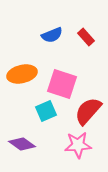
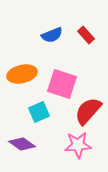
red rectangle: moved 2 px up
cyan square: moved 7 px left, 1 px down
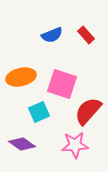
orange ellipse: moved 1 px left, 3 px down
pink star: moved 3 px left
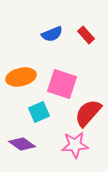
blue semicircle: moved 1 px up
red semicircle: moved 2 px down
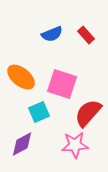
orange ellipse: rotated 52 degrees clockwise
purple diamond: rotated 64 degrees counterclockwise
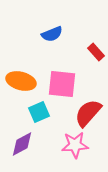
red rectangle: moved 10 px right, 17 px down
orange ellipse: moved 4 px down; rotated 24 degrees counterclockwise
pink square: rotated 12 degrees counterclockwise
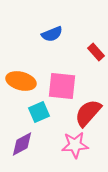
pink square: moved 2 px down
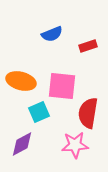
red rectangle: moved 8 px left, 6 px up; rotated 66 degrees counterclockwise
red semicircle: rotated 32 degrees counterclockwise
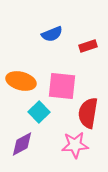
cyan square: rotated 20 degrees counterclockwise
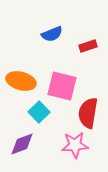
pink square: rotated 8 degrees clockwise
purple diamond: rotated 8 degrees clockwise
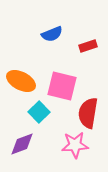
orange ellipse: rotated 12 degrees clockwise
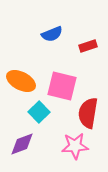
pink star: moved 1 px down
